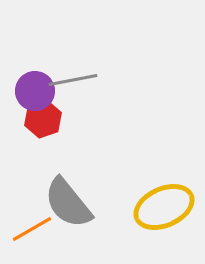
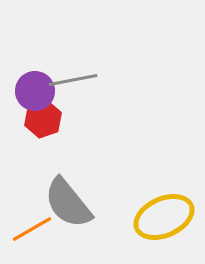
yellow ellipse: moved 10 px down
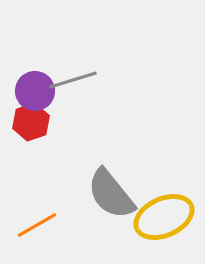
gray line: rotated 6 degrees counterclockwise
red hexagon: moved 12 px left, 3 px down
gray semicircle: moved 43 px right, 9 px up
orange line: moved 5 px right, 4 px up
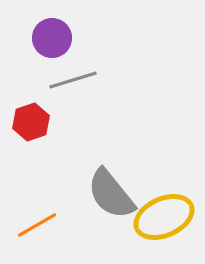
purple circle: moved 17 px right, 53 px up
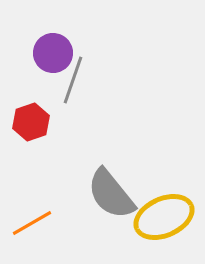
purple circle: moved 1 px right, 15 px down
gray line: rotated 54 degrees counterclockwise
orange line: moved 5 px left, 2 px up
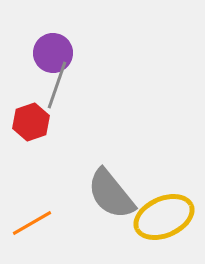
gray line: moved 16 px left, 5 px down
